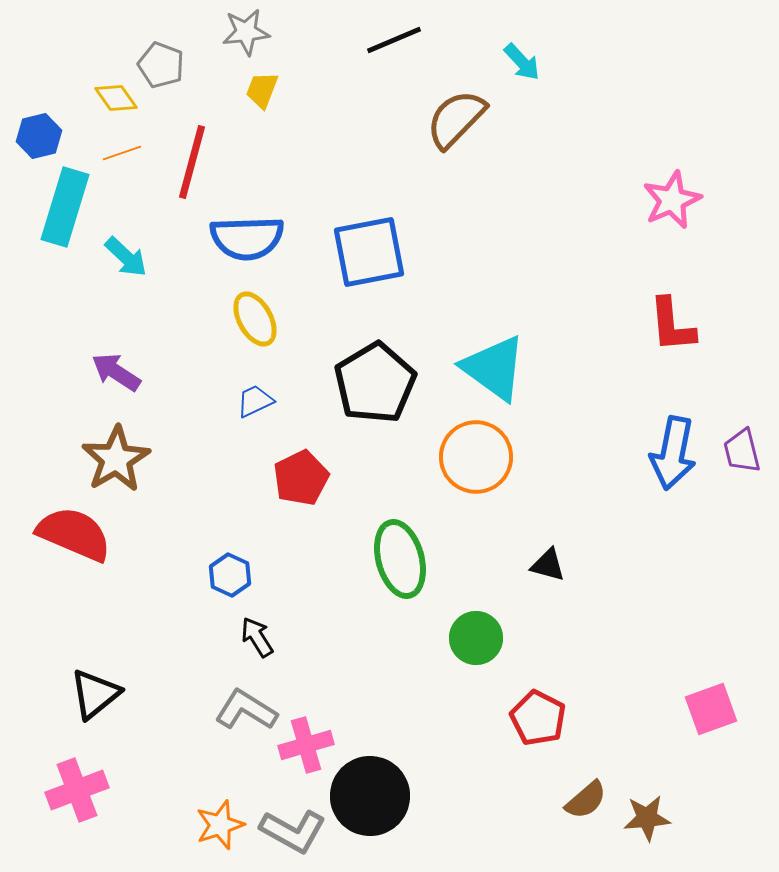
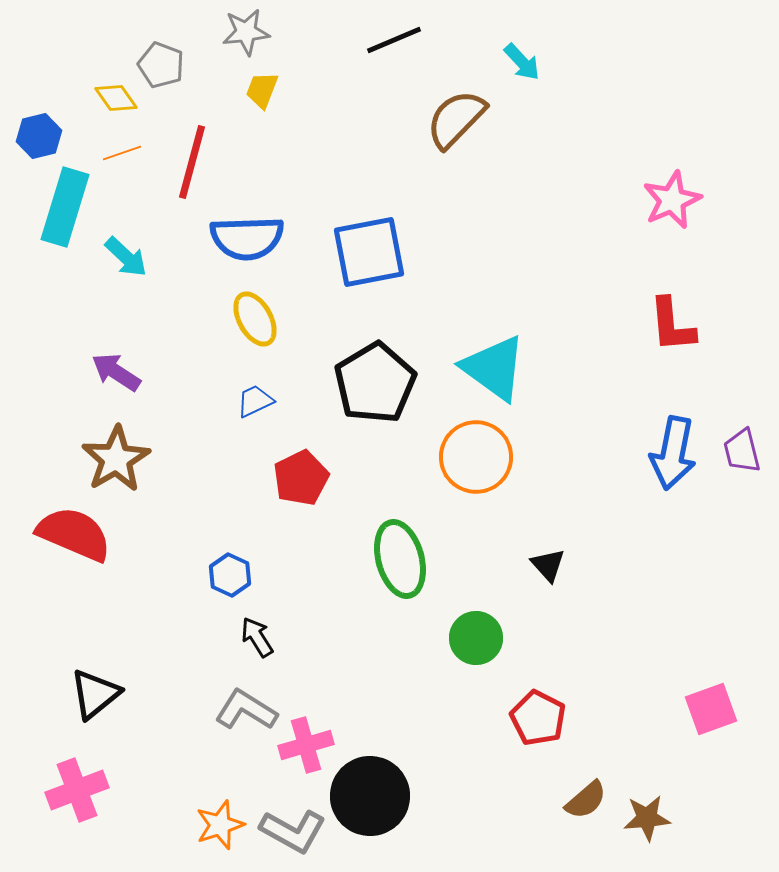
black triangle at (548, 565): rotated 33 degrees clockwise
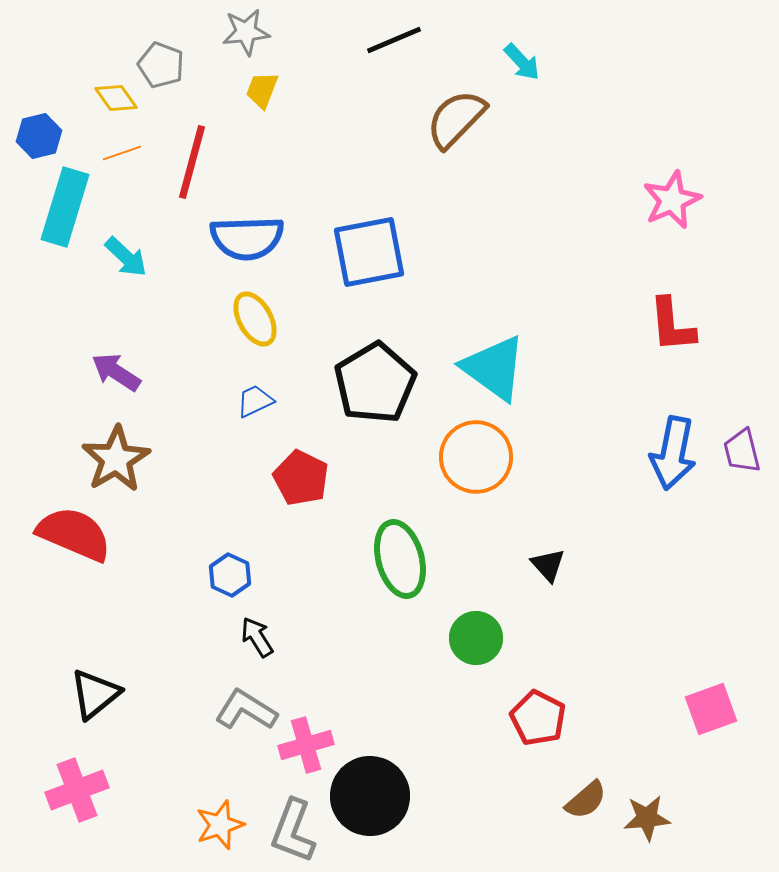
red pentagon at (301, 478): rotated 20 degrees counterclockwise
gray L-shape at (293, 831): rotated 82 degrees clockwise
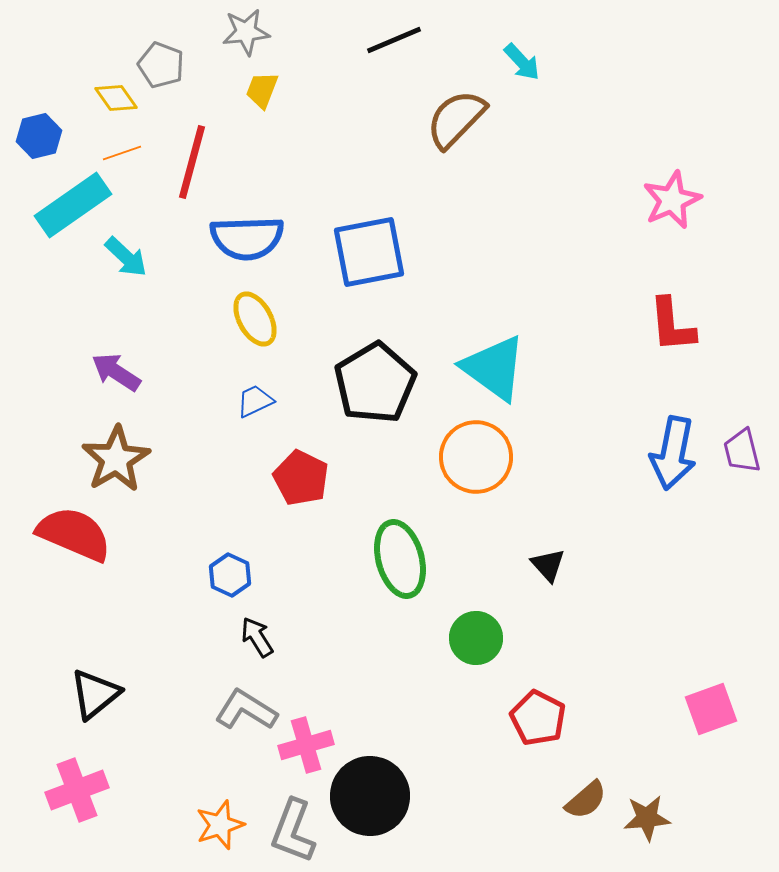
cyan rectangle at (65, 207): moved 8 px right, 2 px up; rotated 38 degrees clockwise
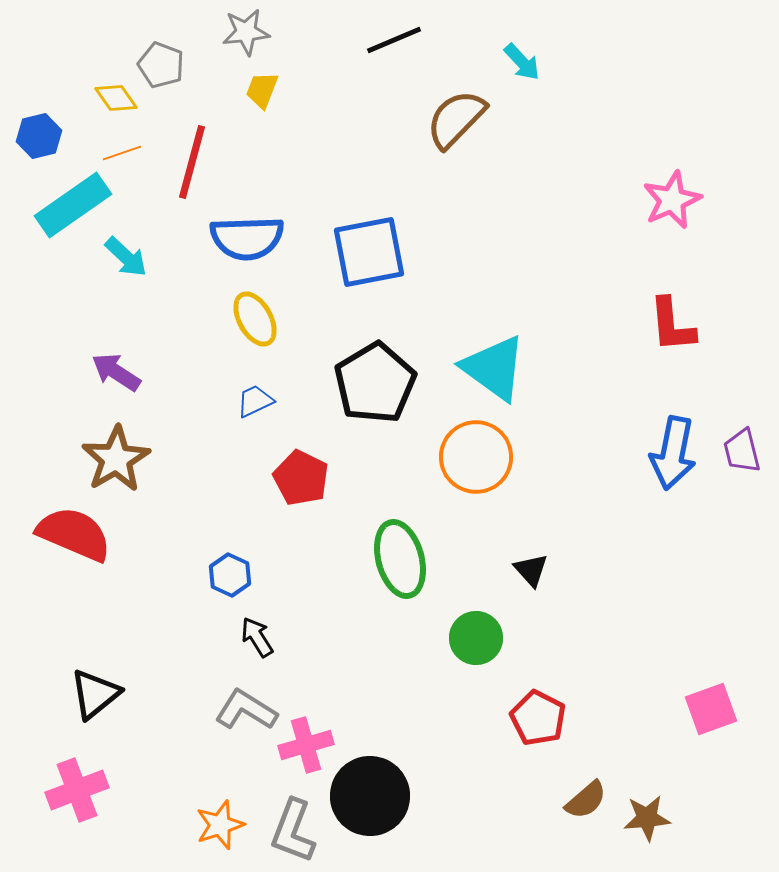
black triangle at (548, 565): moved 17 px left, 5 px down
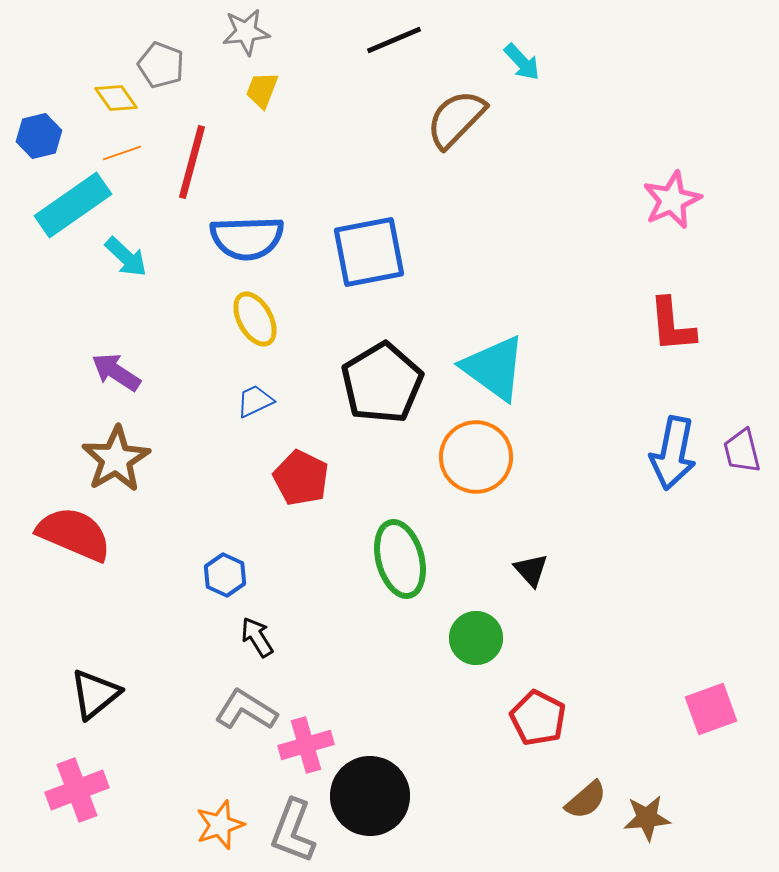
black pentagon at (375, 383): moved 7 px right
blue hexagon at (230, 575): moved 5 px left
